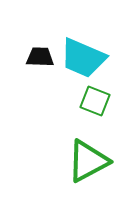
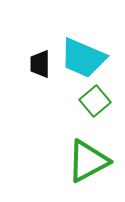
black trapezoid: moved 7 px down; rotated 92 degrees counterclockwise
green square: rotated 28 degrees clockwise
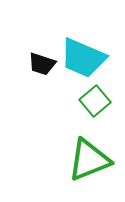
black trapezoid: moved 2 px right; rotated 72 degrees counterclockwise
green triangle: moved 1 px right, 1 px up; rotated 6 degrees clockwise
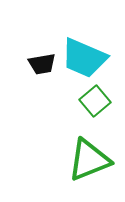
cyan trapezoid: moved 1 px right
black trapezoid: rotated 28 degrees counterclockwise
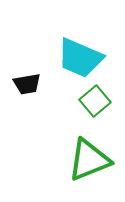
cyan trapezoid: moved 4 px left
black trapezoid: moved 15 px left, 20 px down
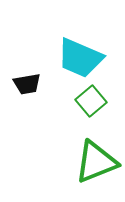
green square: moved 4 px left
green triangle: moved 7 px right, 2 px down
